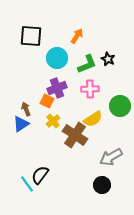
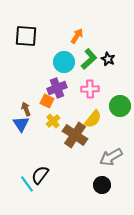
black square: moved 5 px left
cyan circle: moved 7 px right, 4 px down
green L-shape: moved 2 px right, 5 px up; rotated 20 degrees counterclockwise
yellow semicircle: rotated 18 degrees counterclockwise
blue triangle: rotated 30 degrees counterclockwise
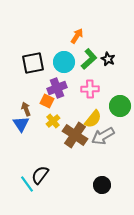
black square: moved 7 px right, 27 px down; rotated 15 degrees counterclockwise
gray arrow: moved 8 px left, 21 px up
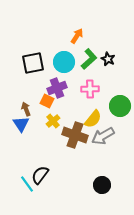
brown cross: rotated 15 degrees counterclockwise
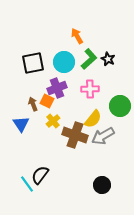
orange arrow: rotated 63 degrees counterclockwise
brown arrow: moved 7 px right, 5 px up
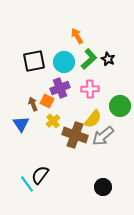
black square: moved 1 px right, 2 px up
purple cross: moved 3 px right
gray arrow: rotated 10 degrees counterclockwise
black circle: moved 1 px right, 2 px down
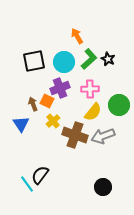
green circle: moved 1 px left, 1 px up
yellow semicircle: moved 7 px up
gray arrow: rotated 20 degrees clockwise
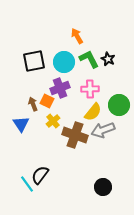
green L-shape: rotated 75 degrees counterclockwise
gray arrow: moved 6 px up
